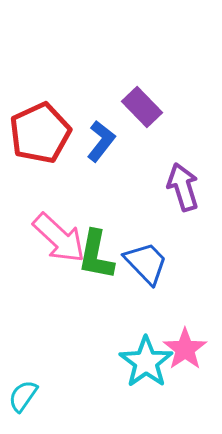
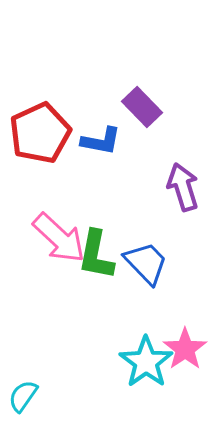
blue L-shape: rotated 63 degrees clockwise
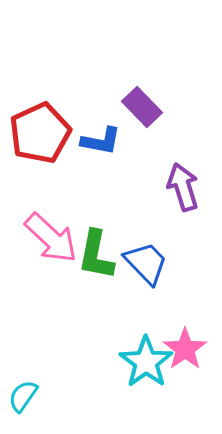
pink arrow: moved 8 px left
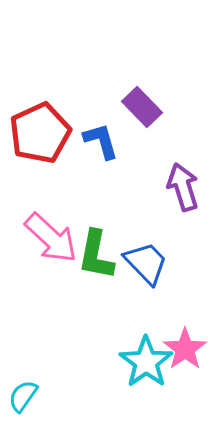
blue L-shape: rotated 117 degrees counterclockwise
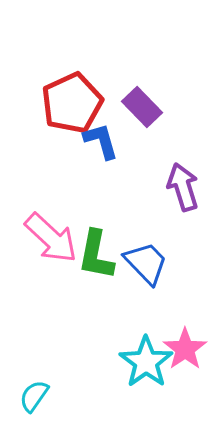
red pentagon: moved 32 px right, 30 px up
cyan semicircle: moved 11 px right
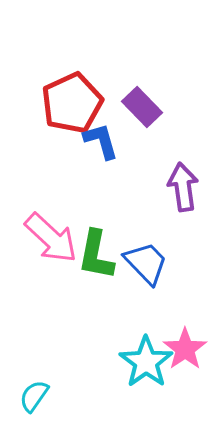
purple arrow: rotated 9 degrees clockwise
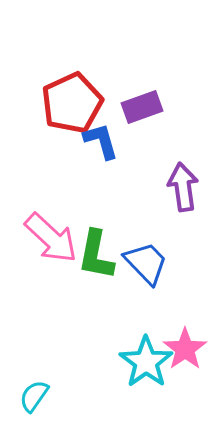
purple rectangle: rotated 66 degrees counterclockwise
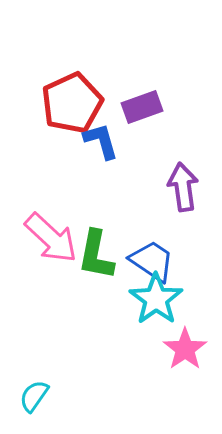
blue trapezoid: moved 6 px right, 2 px up; rotated 12 degrees counterclockwise
cyan star: moved 10 px right, 63 px up
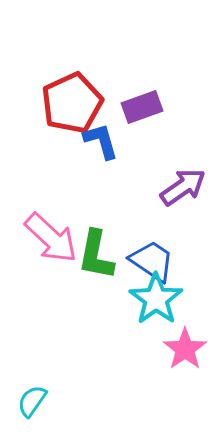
purple arrow: rotated 63 degrees clockwise
cyan semicircle: moved 2 px left, 5 px down
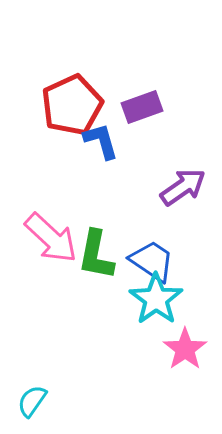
red pentagon: moved 2 px down
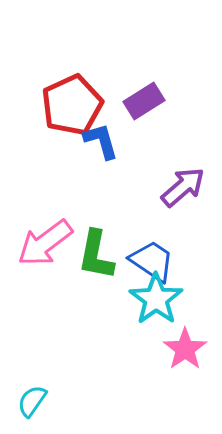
purple rectangle: moved 2 px right, 6 px up; rotated 12 degrees counterclockwise
purple arrow: rotated 6 degrees counterclockwise
pink arrow: moved 6 px left, 5 px down; rotated 100 degrees clockwise
